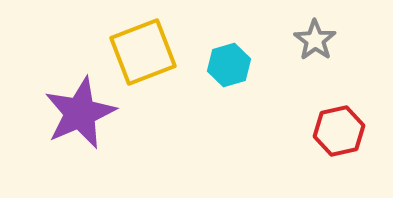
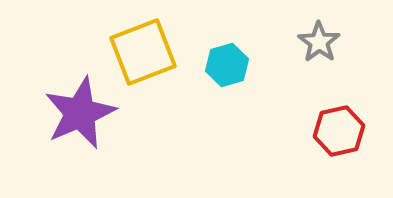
gray star: moved 4 px right, 2 px down
cyan hexagon: moved 2 px left
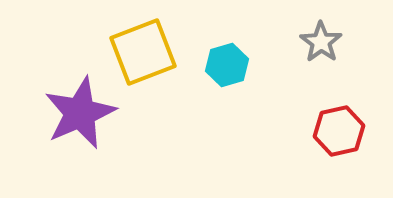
gray star: moved 2 px right
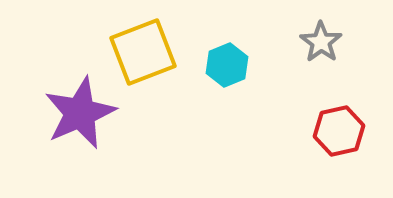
cyan hexagon: rotated 6 degrees counterclockwise
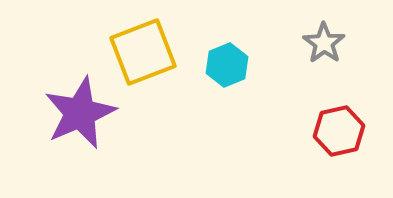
gray star: moved 3 px right, 1 px down
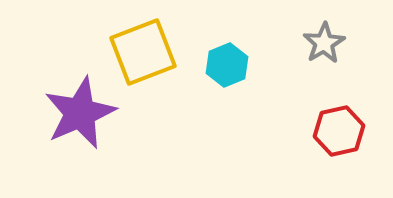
gray star: rotated 6 degrees clockwise
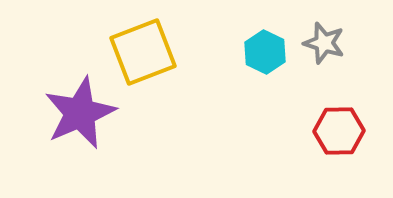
gray star: rotated 24 degrees counterclockwise
cyan hexagon: moved 38 px right, 13 px up; rotated 12 degrees counterclockwise
red hexagon: rotated 12 degrees clockwise
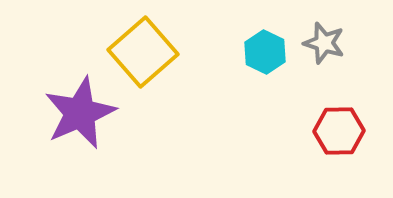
yellow square: rotated 20 degrees counterclockwise
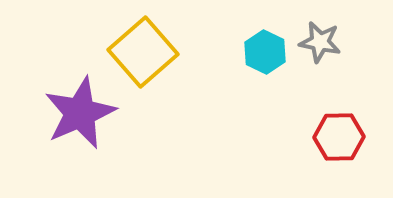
gray star: moved 4 px left, 1 px up; rotated 6 degrees counterclockwise
red hexagon: moved 6 px down
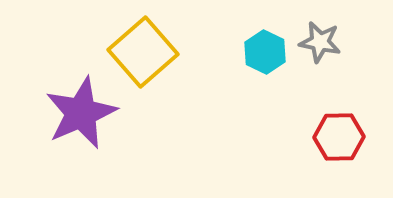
purple star: moved 1 px right
